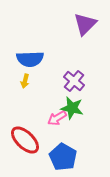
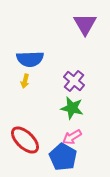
purple triangle: rotated 15 degrees counterclockwise
pink arrow: moved 15 px right, 19 px down
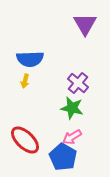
purple cross: moved 4 px right, 2 px down
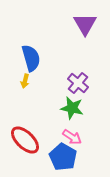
blue semicircle: moved 1 px right, 1 px up; rotated 104 degrees counterclockwise
pink arrow: rotated 114 degrees counterclockwise
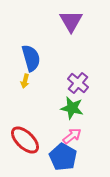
purple triangle: moved 14 px left, 3 px up
pink arrow: moved 1 px up; rotated 72 degrees counterclockwise
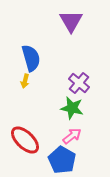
purple cross: moved 1 px right
blue pentagon: moved 1 px left, 3 px down
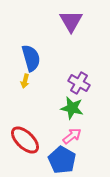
purple cross: rotated 10 degrees counterclockwise
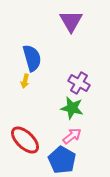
blue semicircle: moved 1 px right
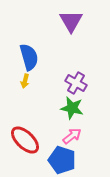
blue semicircle: moved 3 px left, 1 px up
purple cross: moved 3 px left
blue pentagon: rotated 12 degrees counterclockwise
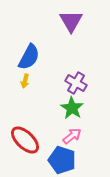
blue semicircle: rotated 44 degrees clockwise
green star: rotated 20 degrees clockwise
